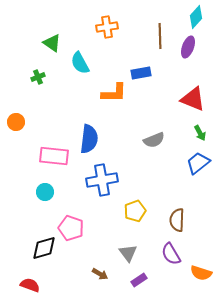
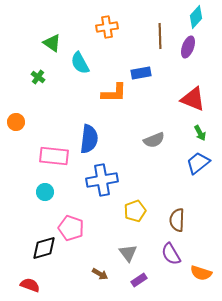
green cross: rotated 32 degrees counterclockwise
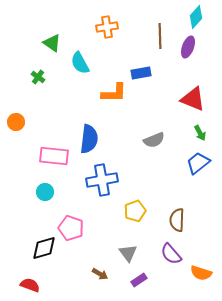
purple semicircle: rotated 10 degrees counterclockwise
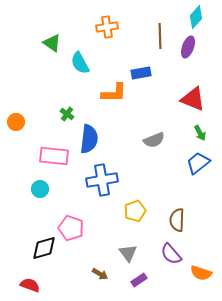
green cross: moved 29 px right, 37 px down
cyan circle: moved 5 px left, 3 px up
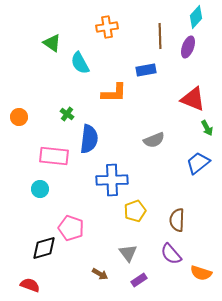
blue rectangle: moved 5 px right, 3 px up
orange circle: moved 3 px right, 5 px up
green arrow: moved 7 px right, 5 px up
blue cross: moved 10 px right; rotated 8 degrees clockwise
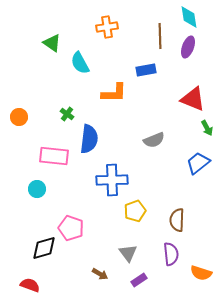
cyan diamond: moved 7 px left; rotated 50 degrees counterclockwise
cyan circle: moved 3 px left
purple semicircle: rotated 145 degrees counterclockwise
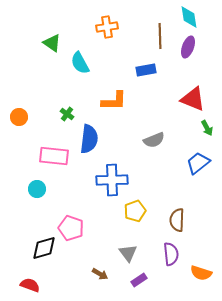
orange L-shape: moved 8 px down
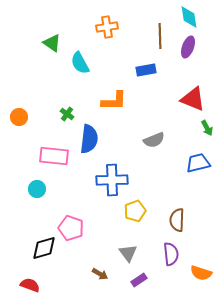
blue trapezoid: rotated 25 degrees clockwise
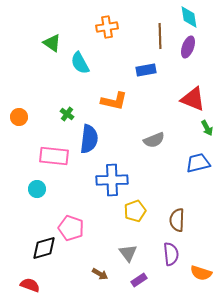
orange L-shape: rotated 12 degrees clockwise
